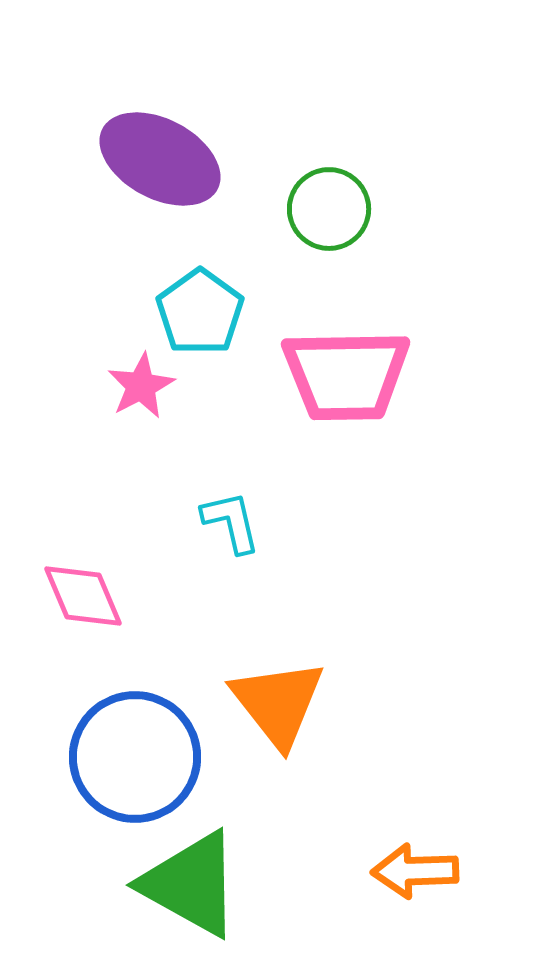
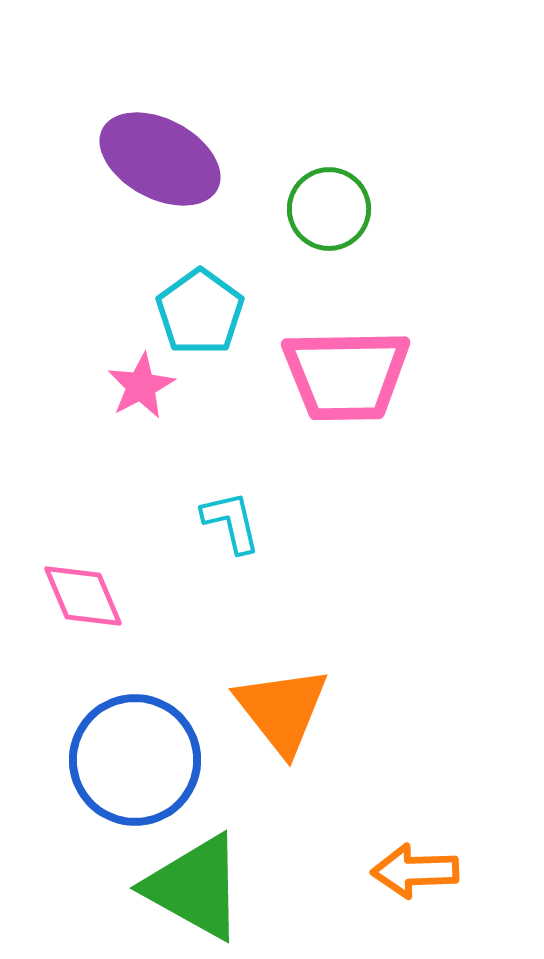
orange triangle: moved 4 px right, 7 px down
blue circle: moved 3 px down
green triangle: moved 4 px right, 3 px down
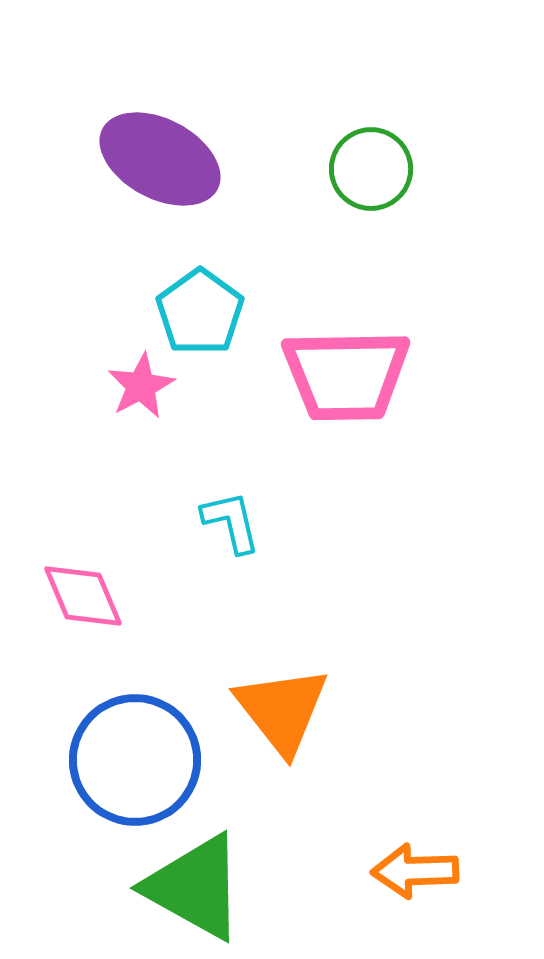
green circle: moved 42 px right, 40 px up
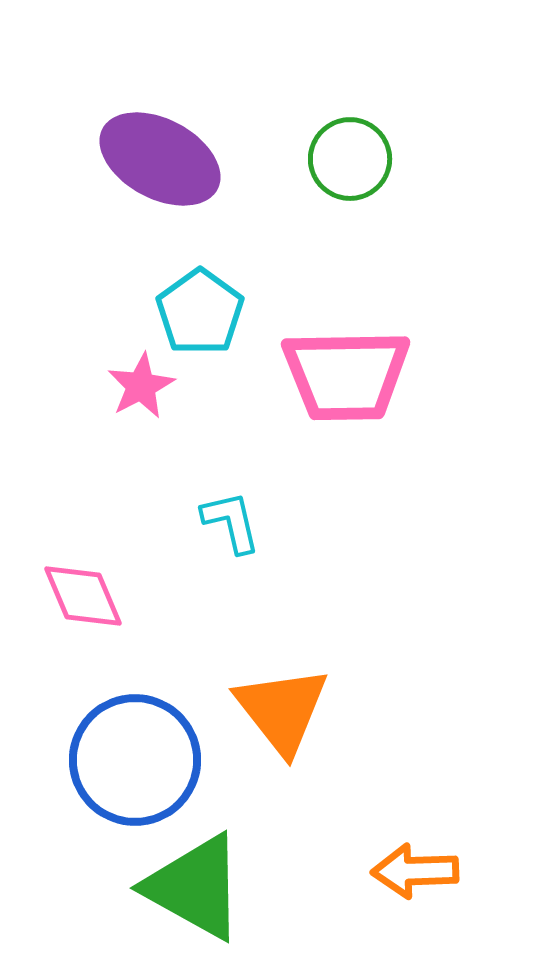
green circle: moved 21 px left, 10 px up
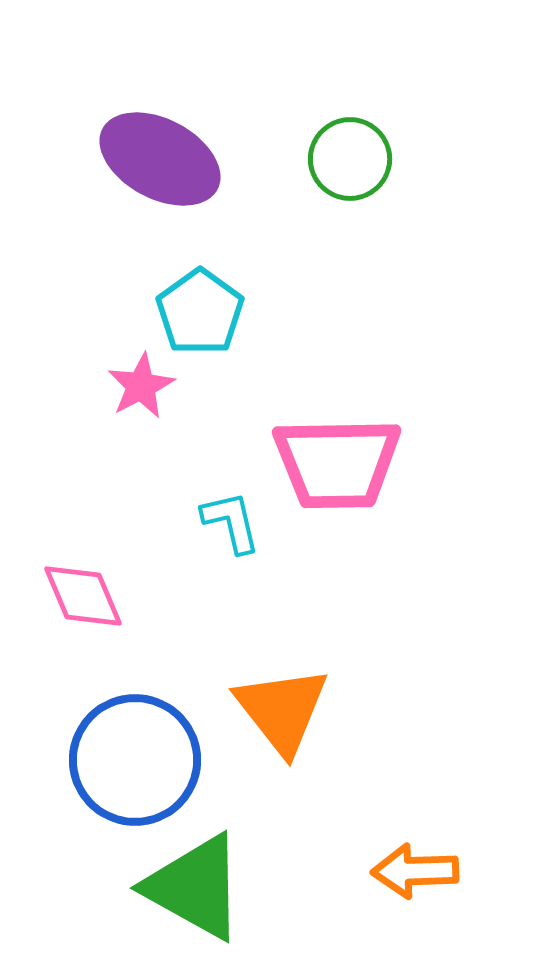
pink trapezoid: moved 9 px left, 88 px down
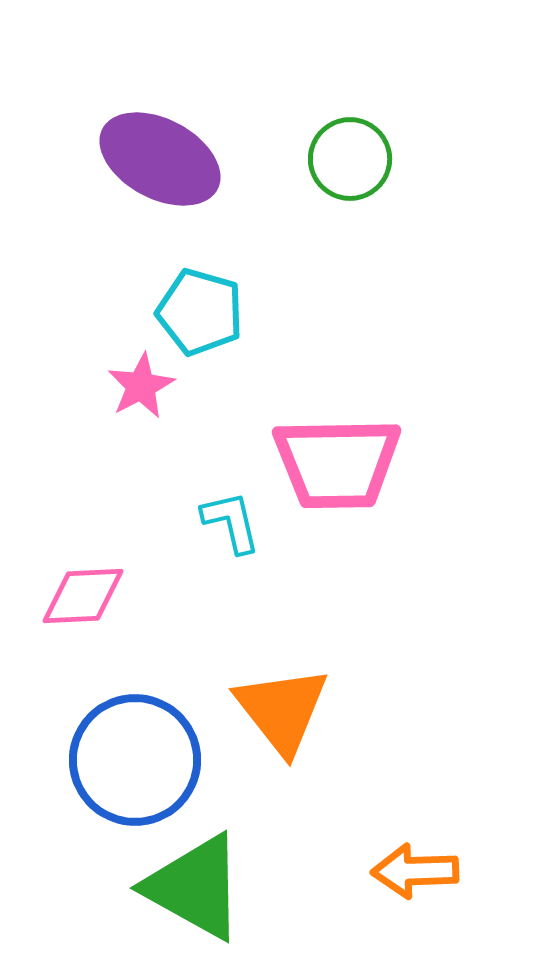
cyan pentagon: rotated 20 degrees counterclockwise
pink diamond: rotated 70 degrees counterclockwise
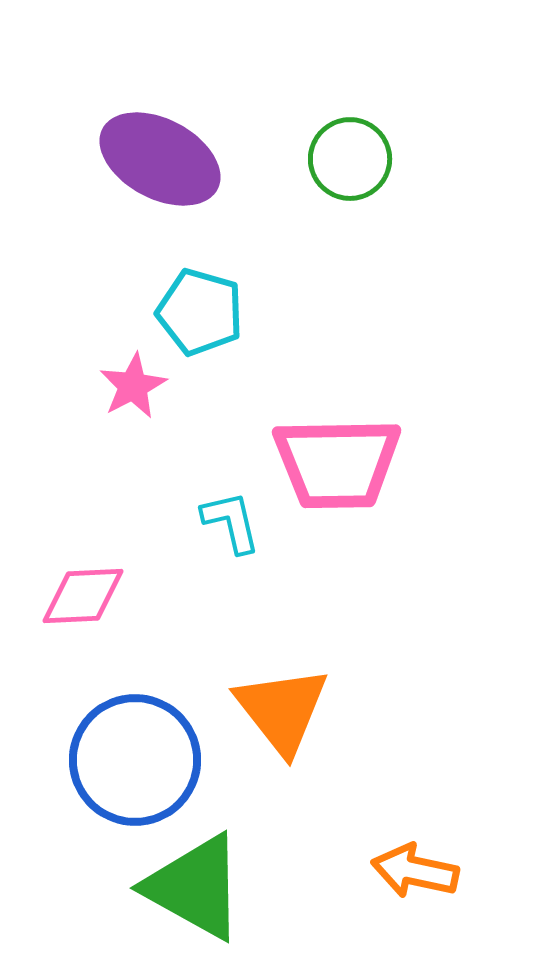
pink star: moved 8 px left
orange arrow: rotated 14 degrees clockwise
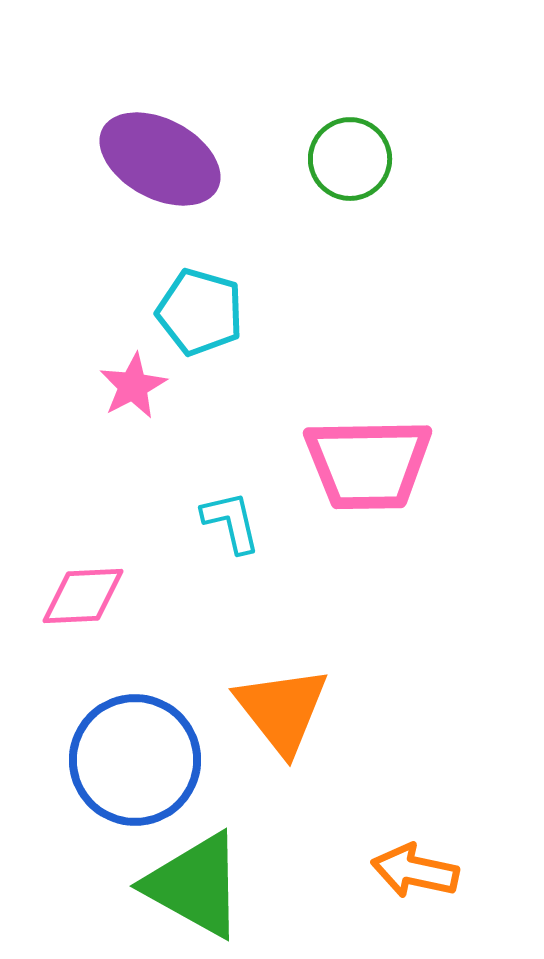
pink trapezoid: moved 31 px right, 1 px down
green triangle: moved 2 px up
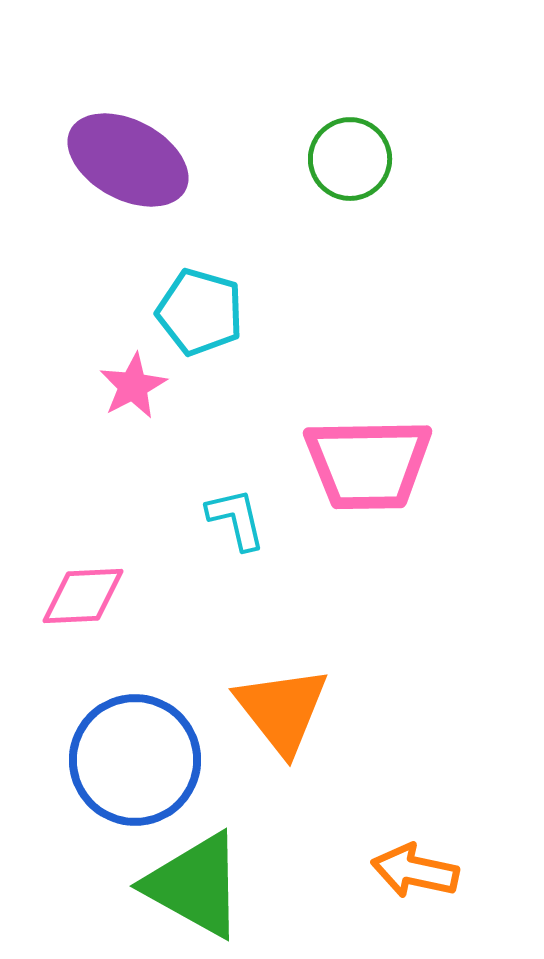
purple ellipse: moved 32 px left, 1 px down
cyan L-shape: moved 5 px right, 3 px up
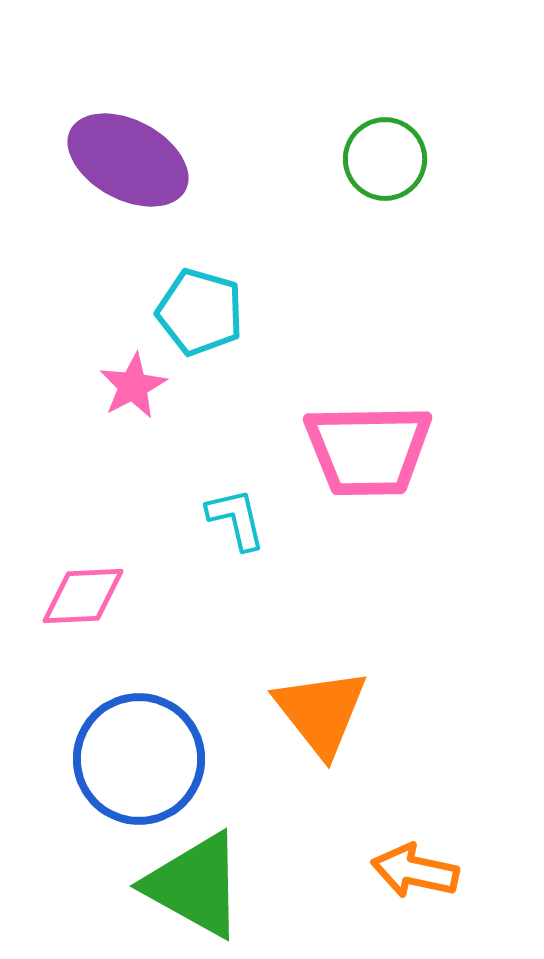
green circle: moved 35 px right
pink trapezoid: moved 14 px up
orange triangle: moved 39 px right, 2 px down
blue circle: moved 4 px right, 1 px up
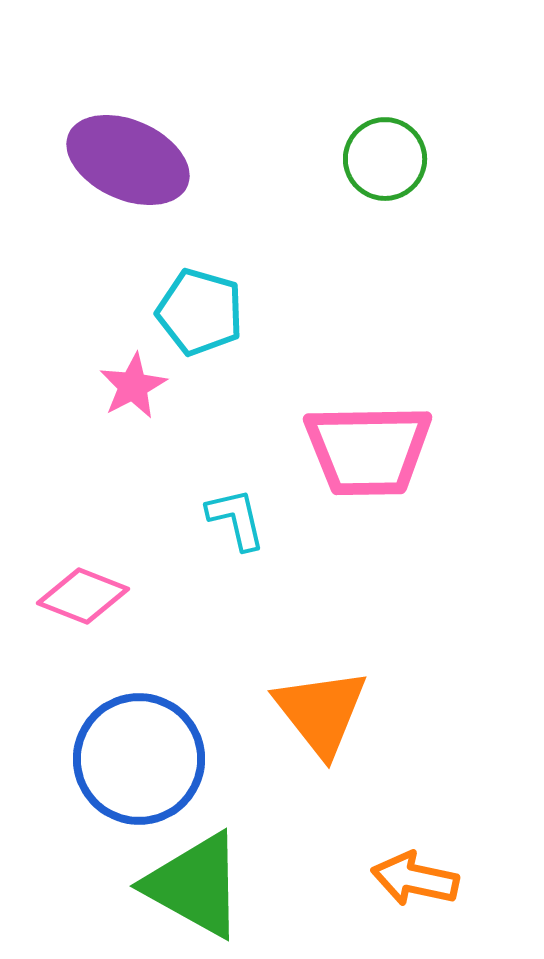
purple ellipse: rotated 4 degrees counterclockwise
pink diamond: rotated 24 degrees clockwise
orange arrow: moved 8 px down
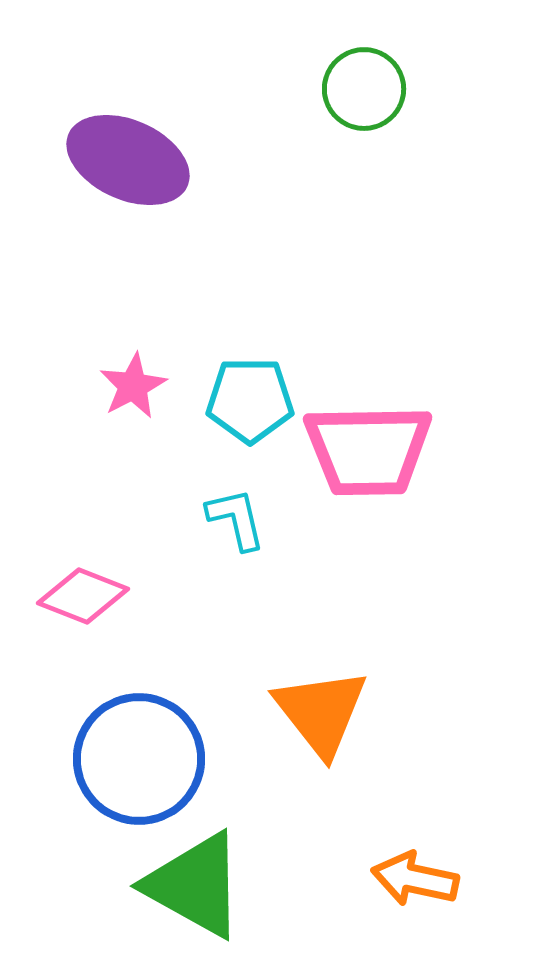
green circle: moved 21 px left, 70 px up
cyan pentagon: moved 50 px right, 88 px down; rotated 16 degrees counterclockwise
